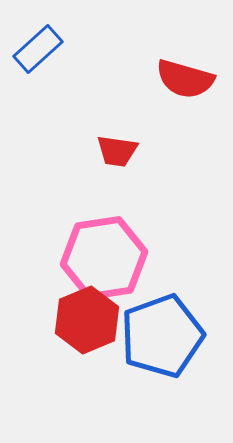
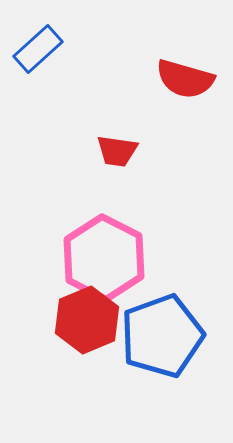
pink hexagon: rotated 24 degrees counterclockwise
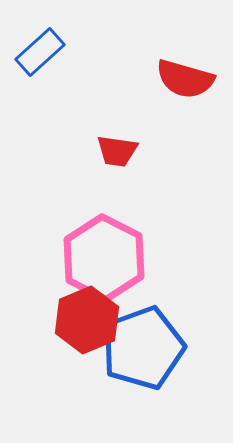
blue rectangle: moved 2 px right, 3 px down
blue pentagon: moved 19 px left, 12 px down
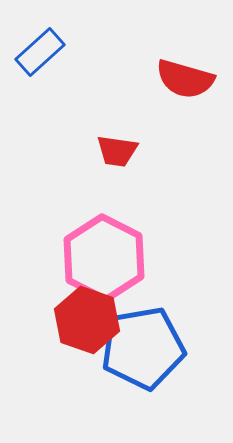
red hexagon: rotated 18 degrees counterclockwise
blue pentagon: rotated 10 degrees clockwise
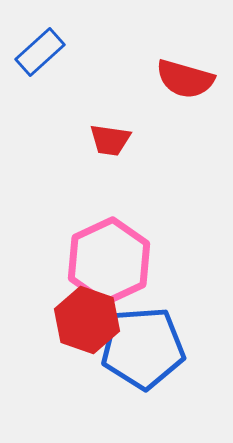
red trapezoid: moved 7 px left, 11 px up
pink hexagon: moved 5 px right, 3 px down; rotated 8 degrees clockwise
blue pentagon: rotated 6 degrees clockwise
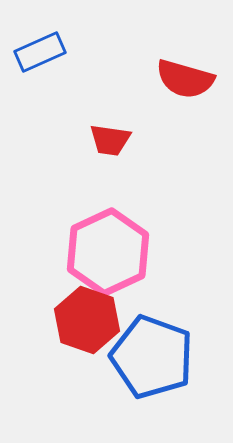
blue rectangle: rotated 18 degrees clockwise
pink hexagon: moved 1 px left, 9 px up
blue pentagon: moved 9 px right, 9 px down; rotated 24 degrees clockwise
